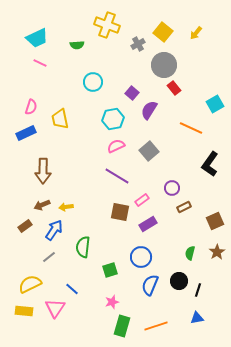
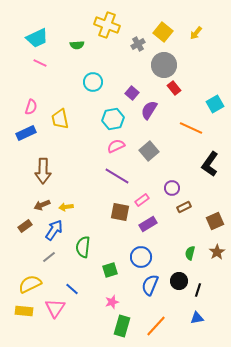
orange line at (156, 326): rotated 30 degrees counterclockwise
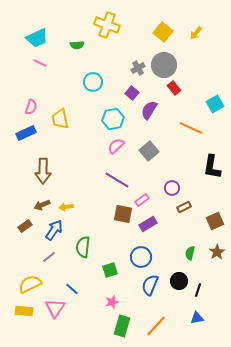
gray cross at (138, 44): moved 24 px down
pink semicircle at (116, 146): rotated 18 degrees counterclockwise
black L-shape at (210, 164): moved 2 px right, 3 px down; rotated 25 degrees counterclockwise
purple line at (117, 176): moved 4 px down
brown square at (120, 212): moved 3 px right, 2 px down
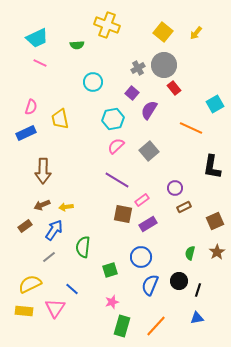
purple circle at (172, 188): moved 3 px right
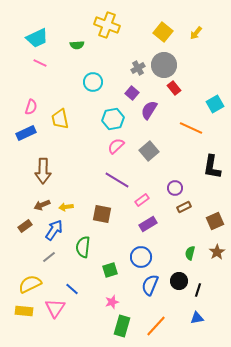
brown square at (123, 214): moved 21 px left
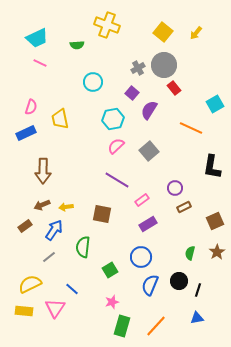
green square at (110, 270): rotated 14 degrees counterclockwise
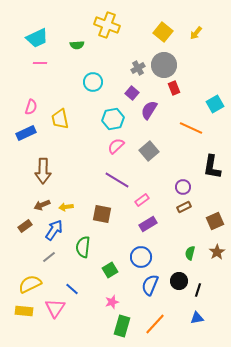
pink line at (40, 63): rotated 24 degrees counterclockwise
red rectangle at (174, 88): rotated 16 degrees clockwise
purple circle at (175, 188): moved 8 px right, 1 px up
orange line at (156, 326): moved 1 px left, 2 px up
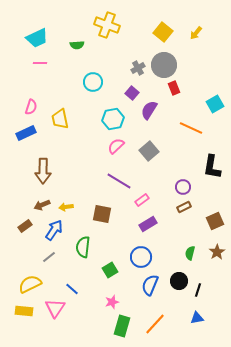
purple line at (117, 180): moved 2 px right, 1 px down
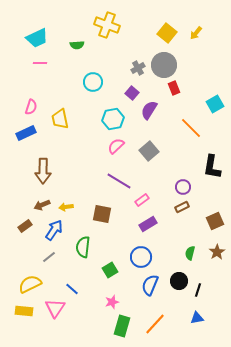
yellow square at (163, 32): moved 4 px right, 1 px down
orange line at (191, 128): rotated 20 degrees clockwise
brown rectangle at (184, 207): moved 2 px left
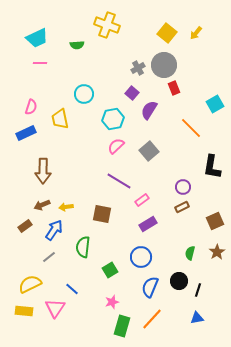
cyan circle at (93, 82): moved 9 px left, 12 px down
blue semicircle at (150, 285): moved 2 px down
orange line at (155, 324): moved 3 px left, 5 px up
